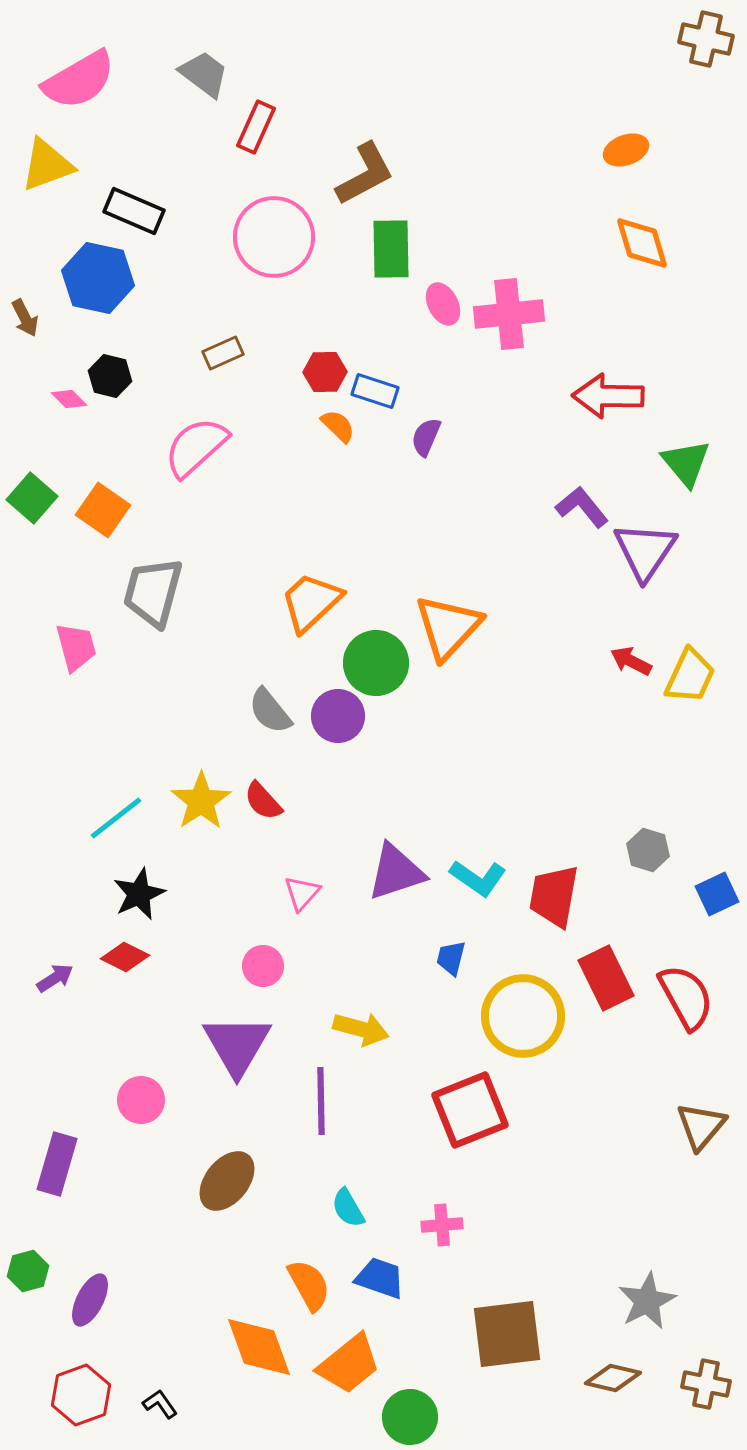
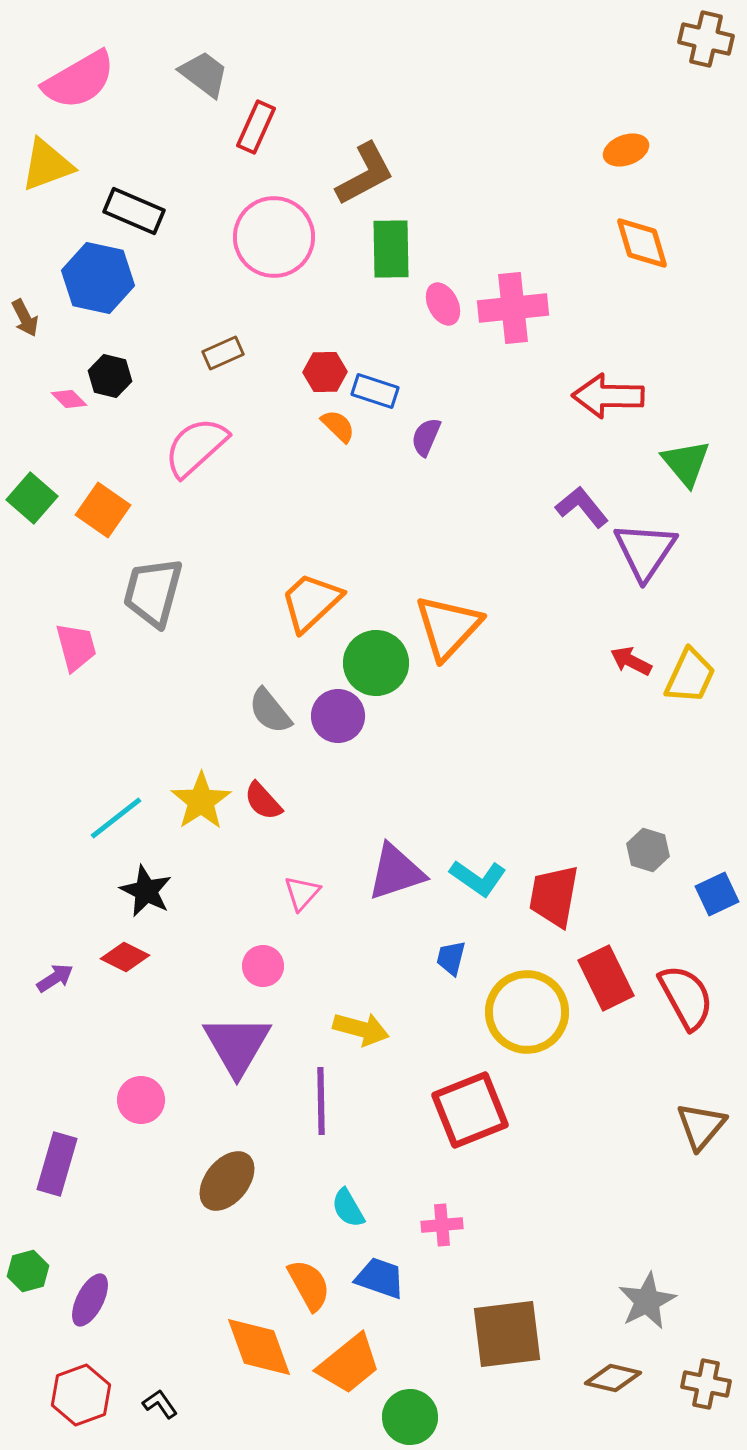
pink cross at (509, 314): moved 4 px right, 6 px up
black star at (139, 894): moved 7 px right, 3 px up; rotated 22 degrees counterclockwise
yellow circle at (523, 1016): moved 4 px right, 4 px up
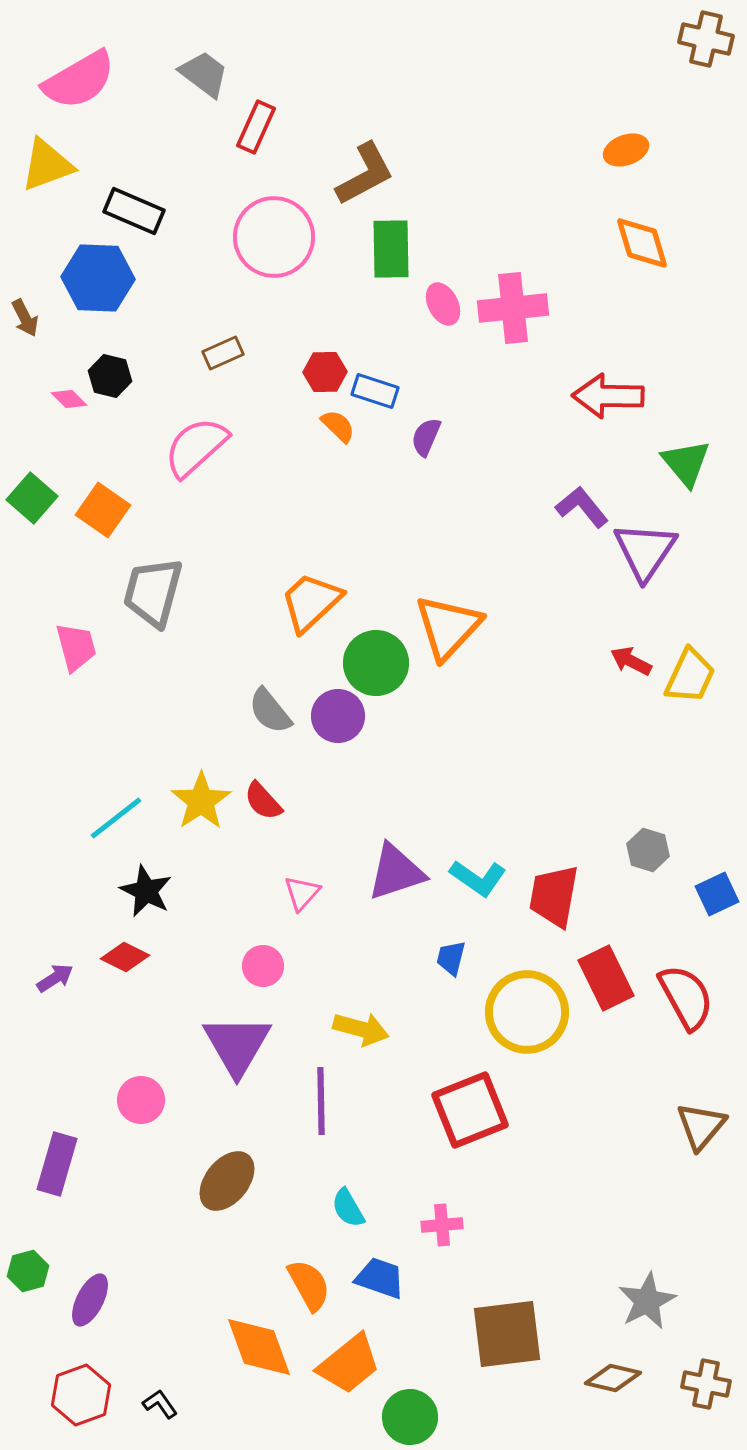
blue hexagon at (98, 278): rotated 10 degrees counterclockwise
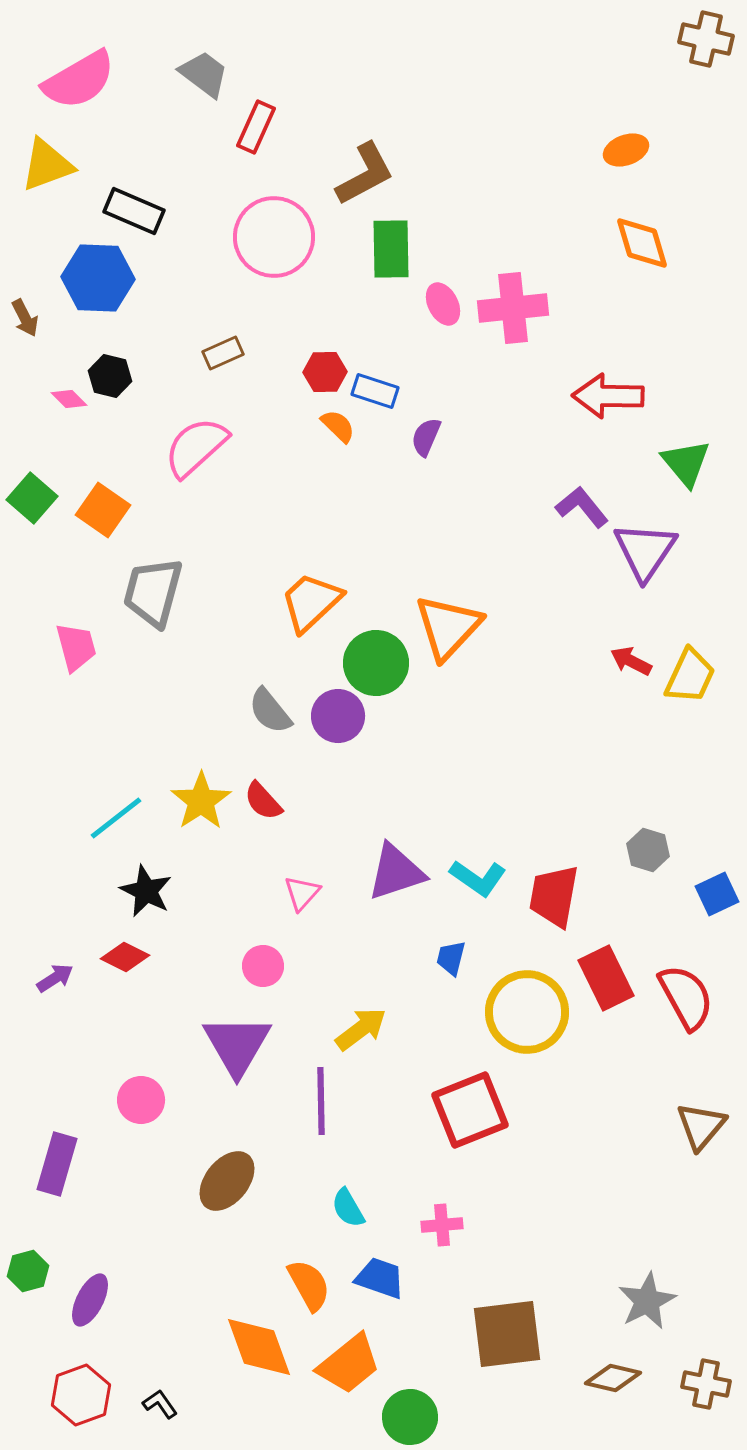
yellow arrow at (361, 1029): rotated 52 degrees counterclockwise
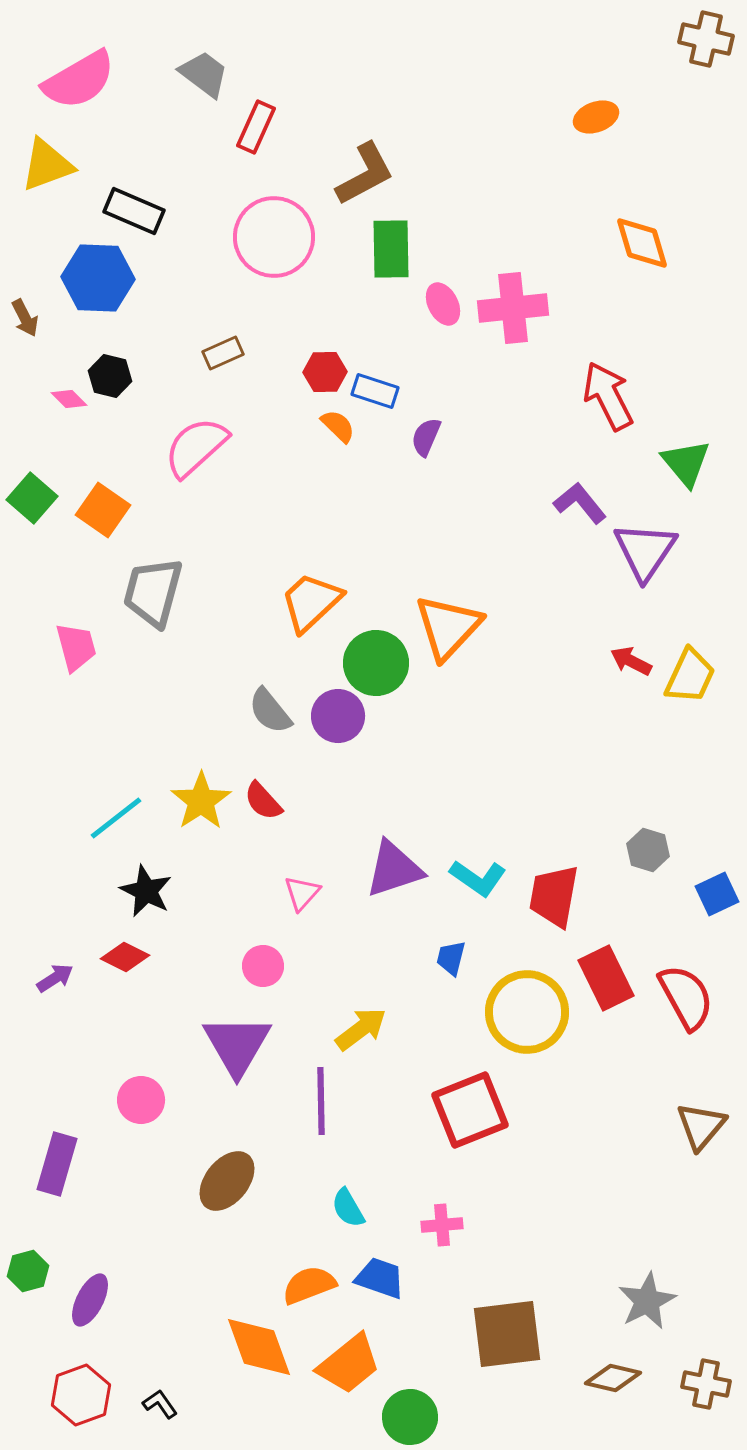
orange ellipse at (626, 150): moved 30 px left, 33 px up
red arrow at (608, 396): rotated 62 degrees clockwise
purple L-shape at (582, 507): moved 2 px left, 4 px up
purple triangle at (396, 872): moved 2 px left, 3 px up
orange semicircle at (309, 1285): rotated 82 degrees counterclockwise
